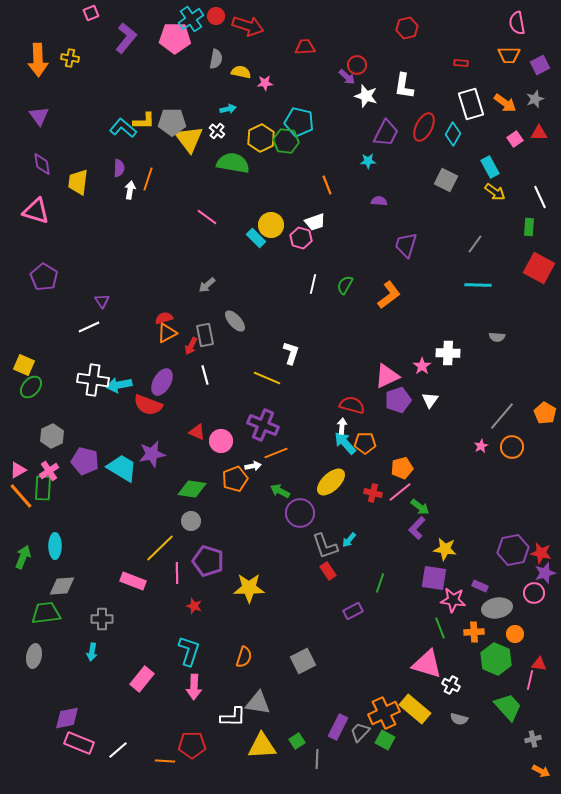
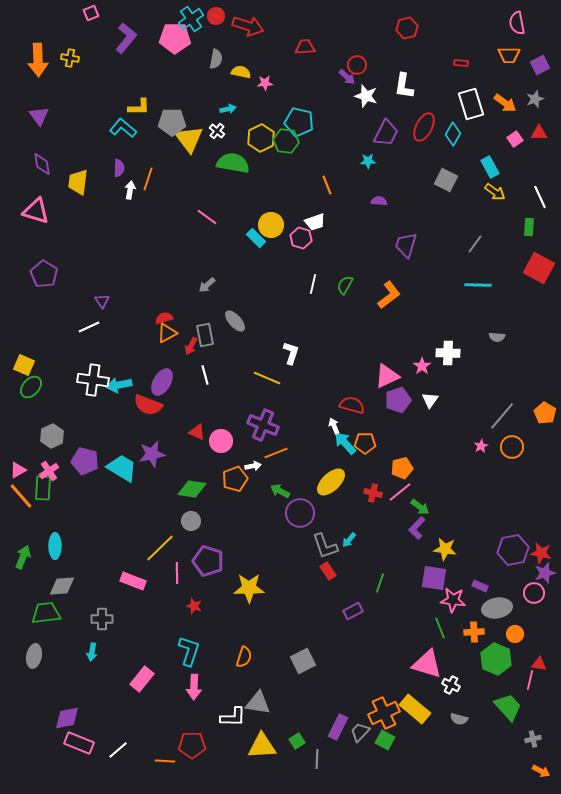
yellow L-shape at (144, 121): moved 5 px left, 14 px up
purple pentagon at (44, 277): moved 3 px up
white arrow at (342, 426): moved 8 px left; rotated 28 degrees counterclockwise
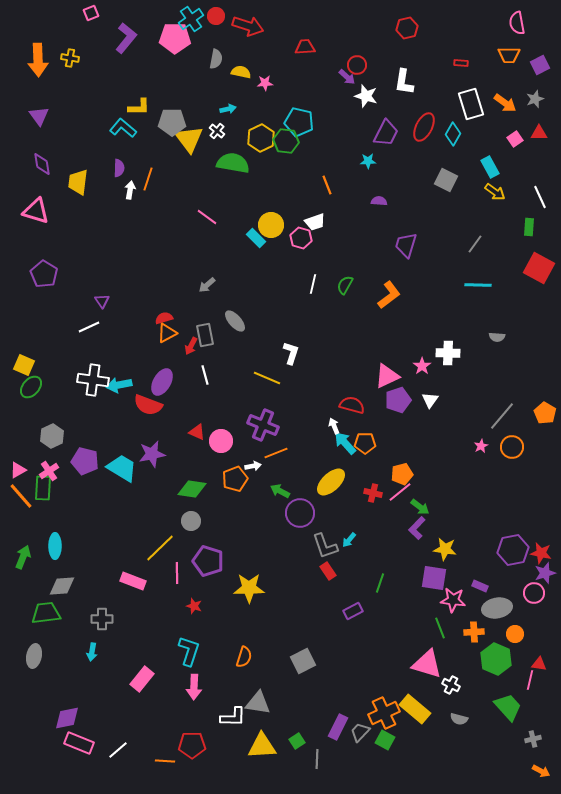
white L-shape at (404, 86): moved 4 px up
orange pentagon at (402, 468): moved 6 px down
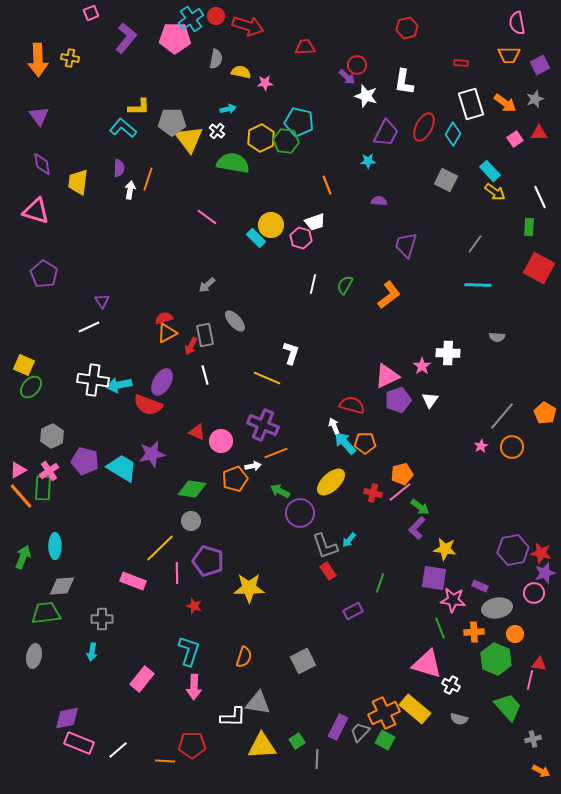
cyan rectangle at (490, 167): moved 4 px down; rotated 15 degrees counterclockwise
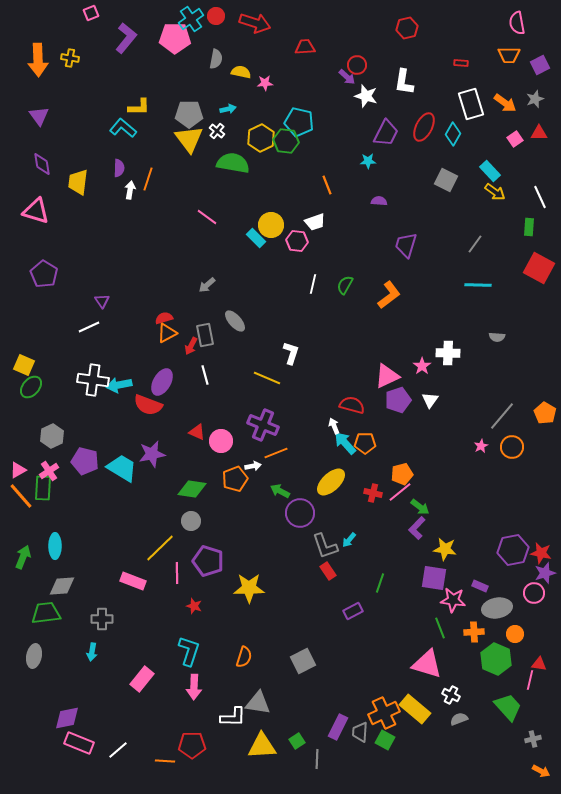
red arrow at (248, 26): moved 7 px right, 3 px up
gray pentagon at (172, 122): moved 17 px right, 8 px up
pink hexagon at (301, 238): moved 4 px left, 3 px down; rotated 10 degrees counterclockwise
white cross at (451, 685): moved 10 px down
gray semicircle at (459, 719): rotated 144 degrees clockwise
gray trapezoid at (360, 732): rotated 40 degrees counterclockwise
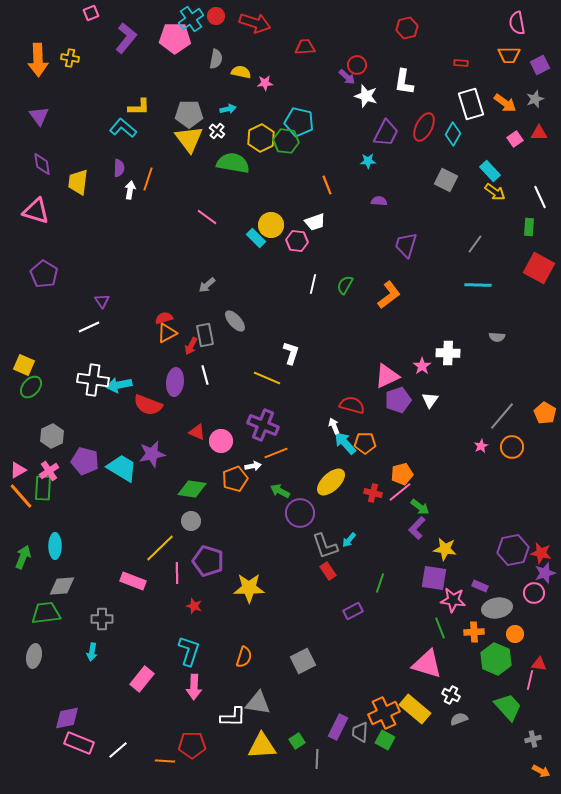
purple ellipse at (162, 382): moved 13 px right; rotated 24 degrees counterclockwise
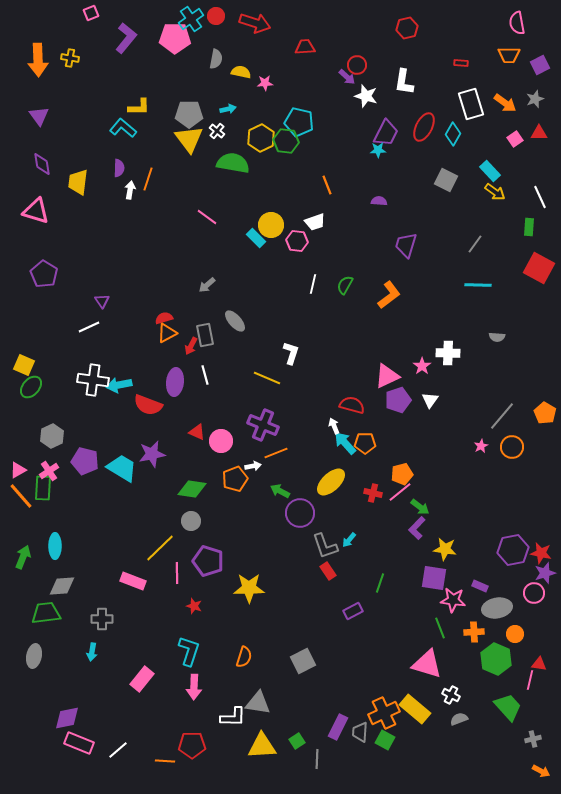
cyan star at (368, 161): moved 10 px right, 11 px up
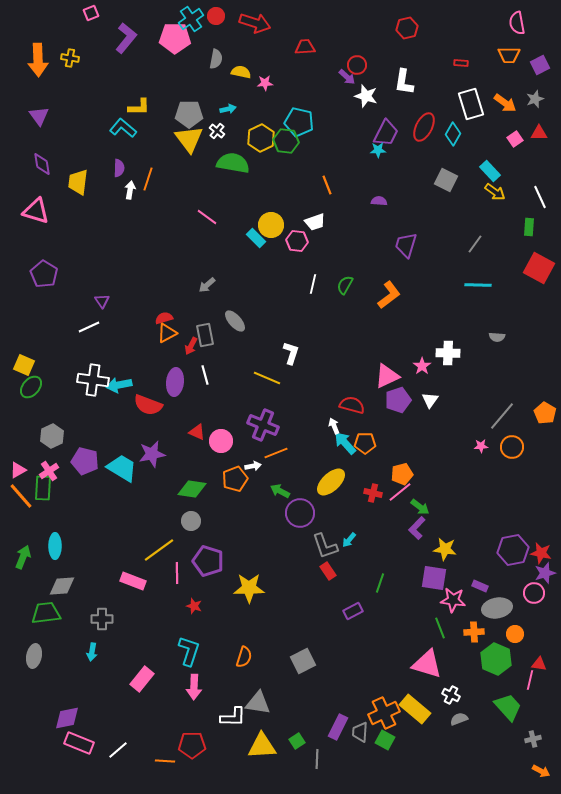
pink star at (481, 446): rotated 24 degrees clockwise
yellow line at (160, 548): moved 1 px left, 2 px down; rotated 8 degrees clockwise
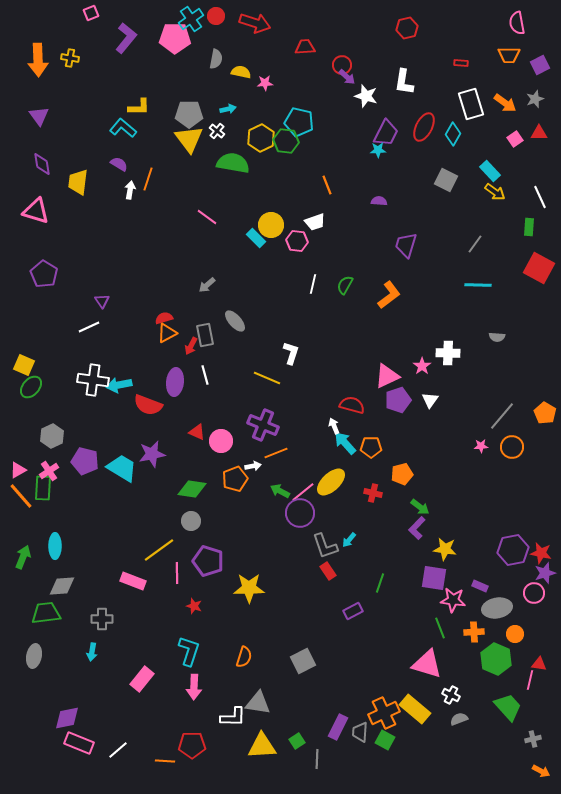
red circle at (357, 65): moved 15 px left
purple semicircle at (119, 168): moved 4 px up; rotated 60 degrees counterclockwise
orange pentagon at (365, 443): moved 6 px right, 4 px down
pink line at (400, 492): moved 97 px left
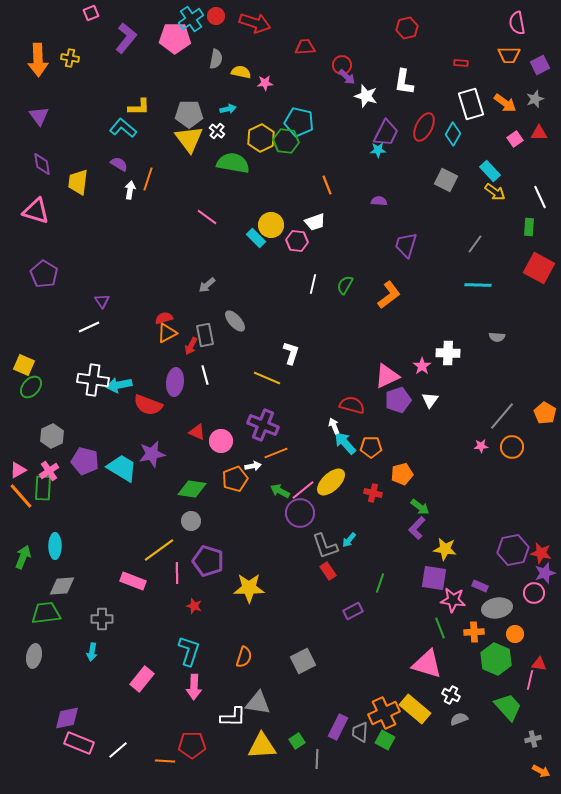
pink line at (303, 492): moved 2 px up
